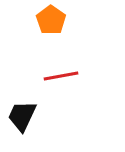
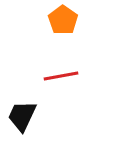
orange pentagon: moved 12 px right
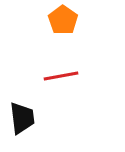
black trapezoid: moved 2 px down; rotated 148 degrees clockwise
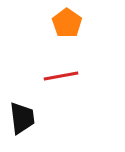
orange pentagon: moved 4 px right, 3 px down
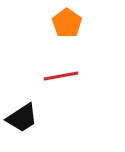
black trapezoid: rotated 64 degrees clockwise
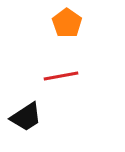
black trapezoid: moved 4 px right, 1 px up
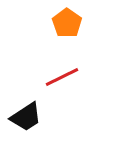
red line: moved 1 px right, 1 px down; rotated 16 degrees counterclockwise
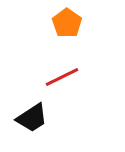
black trapezoid: moved 6 px right, 1 px down
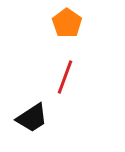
red line: moved 3 px right; rotated 44 degrees counterclockwise
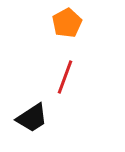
orange pentagon: rotated 8 degrees clockwise
